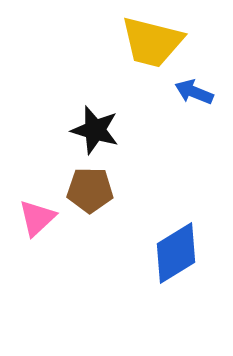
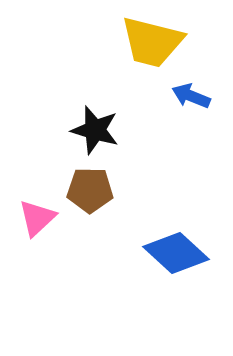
blue arrow: moved 3 px left, 4 px down
blue diamond: rotated 74 degrees clockwise
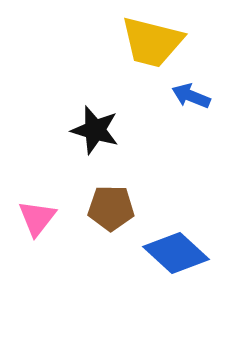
brown pentagon: moved 21 px right, 18 px down
pink triangle: rotated 9 degrees counterclockwise
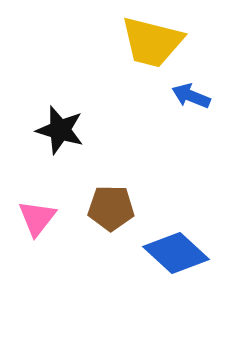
black star: moved 35 px left
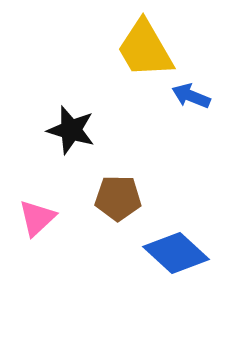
yellow trapezoid: moved 7 px left, 7 px down; rotated 46 degrees clockwise
black star: moved 11 px right
brown pentagon: moved 7 px right, 10 px up
pink triangle: rotated 9 degrees clockwise
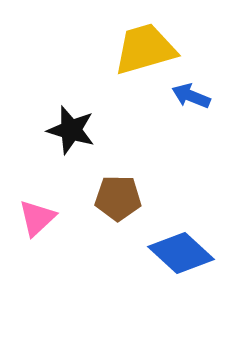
yellow trapezoid: rotated 104 degrees clockwise
blue diamond: moved 5 px right
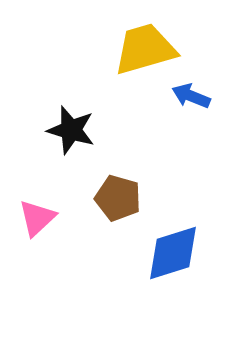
brown pentagon: rotated 15 degrees clockwise
blue diamond: moved 8 px left; rotated 60 degrees counterclockwise
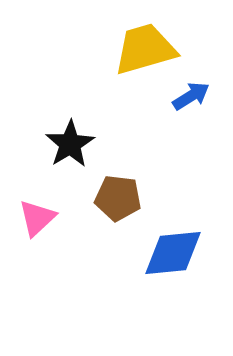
blue arrow: rotated 126 degrees clockwise
black star: moved 1 px left, 14 px down; rotated 24 degrees clockwise
brown pentagon: rotated 9 degrees counterclockwise
blue diamond: rotated 12 degrees clockwise
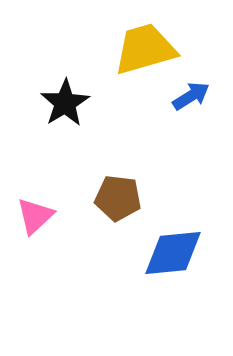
black star: moved 5 px left, 41 px up
pink triangle: moved 2 px left, 2 px up
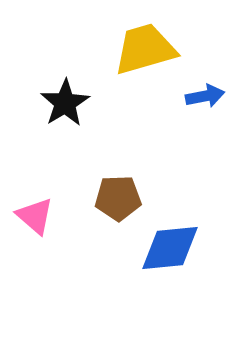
blue arrow: moved 14 px right; rotated 21 degrees clockwise
brown pentagon: rotated 9 degrees counterclockwise
pink triangle: rotated 36 degrees counterclockwise
blue diamond: moved 3 px left, 5 px up
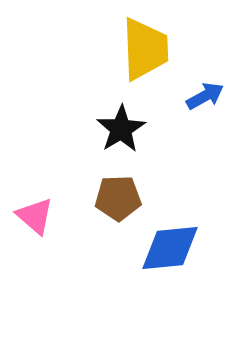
yellow trapezoid: rotated 104 degrees clockwise
blue arrow: rotated 18 degrees counterclockwise
black star: moved 56 px right, 26 px down
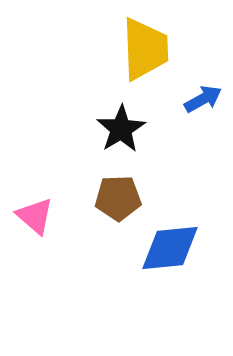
blue arrow: moved 2 px left, 3 px down
